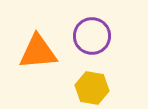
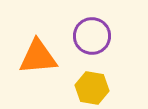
orange triangle: moved 5 px down
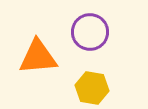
purple circle: moved 2 px left, 4 px up
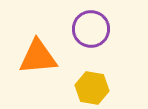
purple circle: moved 1 px right, 3 px up
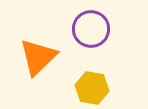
orange triangle: rotated 39 degrees counterclockwise
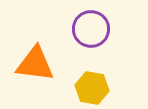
orange triangle: moved 3 px left, 7 px down; rotated 51 degrees clockwise
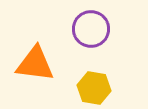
yellow hexagon: moved 2 px right
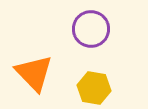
orange triangle: moved 1 px left, 9 px down; rotated 39 degrees clockwise
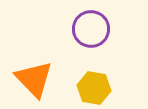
orange triangle: moved 6 px down
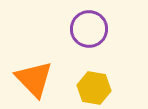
purple circle: moved 2 px left
